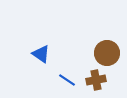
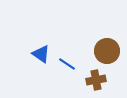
brown circle: moved 2 px up
blue line: moved 16 px up
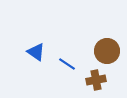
blue triangle: moved 5 px left, 2 px up
